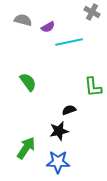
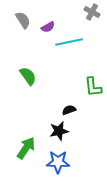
gray semicircle: rotated 42 degrees clockwise
green semicircle: moved 6 px up
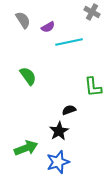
black star: rotated 18 degrees counterclockwise
green arrow: rotated 35 degrees clockwise
blue star: rotated 20 degrees counterclockwise
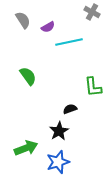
black semicircle: moved 1 px right, 1 px up
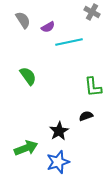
black semicircle: moved 16 px right, 7 px down
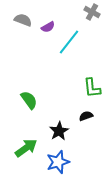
gray semicircle: rotated 36 degrees counterclockwise
cyan line: rotated 40 degrees counterclockwise
green semicircle: moved 1 px right, 24 px down
green L-shape: moved 1 px left, 1 px down
green arrow: rotated 15 degrees counterclockwise
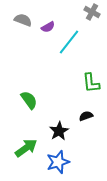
green L-shape: moved 1 px left, 5 px up
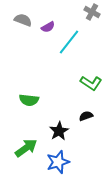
green L-shape: rotated 50 degrees counterclockwise
green semicircle: rotated 132 degrees clockwise
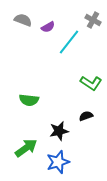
gray cross: moved 1 px right, 8 px down
black star: rotated 18 degrees clockwise
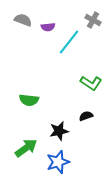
purple semicircle: rotated 24 degrees clockwise
